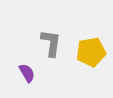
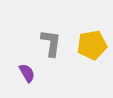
yellow pentagon: moved 1 px right, 7 px up
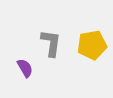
purple semicircle: moved 2 px left, 5 px up
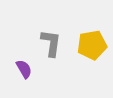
purple semicircle: moved 1 px left, 1 px down
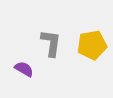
purple semicircle: rotated 30 degrees counterclockwise
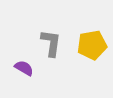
purple semicircle: moved 1 px up
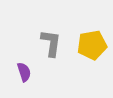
purple semicircle: moved 4 px down; rotated 42 degrees clockwise
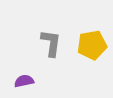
purple semicircle: moved 9 px down; rotated 84 degrees counterclockwise
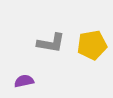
gray L-shape: rotated 92 degrees clockwise
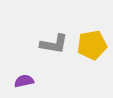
gray L-shape: moved 3 px right, 1 px down
